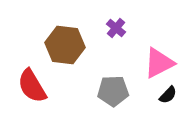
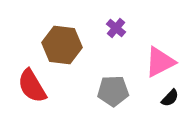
brown hexagon: moved 3 px left
pink triangle: moved 1 px right, 1 px up
black semicircle: moved 2 px right, 3 px down
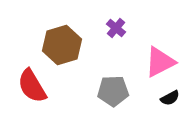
brown hexagon: rotated 24 degrees counterclockwise
black semicircle: rotated 18 degrees clockwise
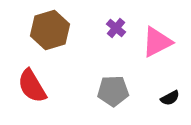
brown hexagon: moved 12 px left, 15 px up
pink triangle: moved 3 px left, 20 px up
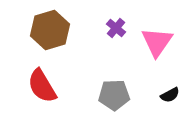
pink triangle: rotated 28 degrees counterclockwise
red semicircle: moved 10 px right
gray pentagon: moved 1 px right, 4 px down
black semicircle: moved 3 px up
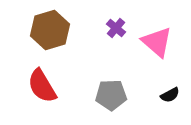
pink triangle: rotated 24 degrees counterclockwise
gray pentagon: moved 3 px left
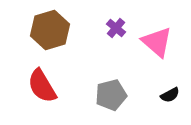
gray pentagon: rotated 12 degrees counterclockwise
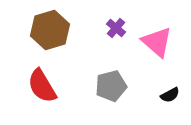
gray pentagon: moved 9 px up
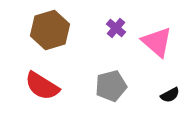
red semicircle: rotated 27 degrees counterclockwise
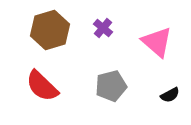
purple cross: moved 13 px left
red semicircle: rotated 12 degrees clockwise
